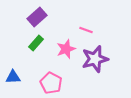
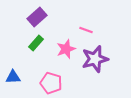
pink pentagon: rotated 10 degrees counterclockwise
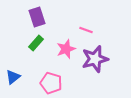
purple rectangle: rotated 66 degrees counterclockwise
blue triangle: rotated 35 degrees counterclockwise
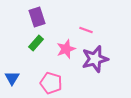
blue triangle: moved 1 px left, 1 px down; rotated 21 degrees counterclockwise
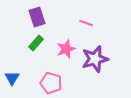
pink line: moved 7 px up
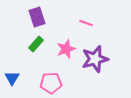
green rectangle: moved 1 px down
pink pentagon: rotated 20 degrees counterclockwise
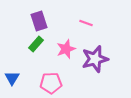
purple rectangle: moved 2 px right, 4 px down
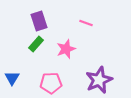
purple star: moved 4 px right, 21 px down; rotated 8 degrees counterclockwise
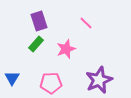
pink line: rotated 24 degrees clockwise
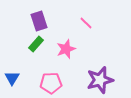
purple star: moved 1 px right; rotated 8 degrees clockwise
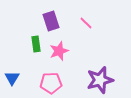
purple rectangle: moved 12 px right
green rectangle: rotated 49 degrees counterclockwise
pink star: moved 7 px left, 2 px down
